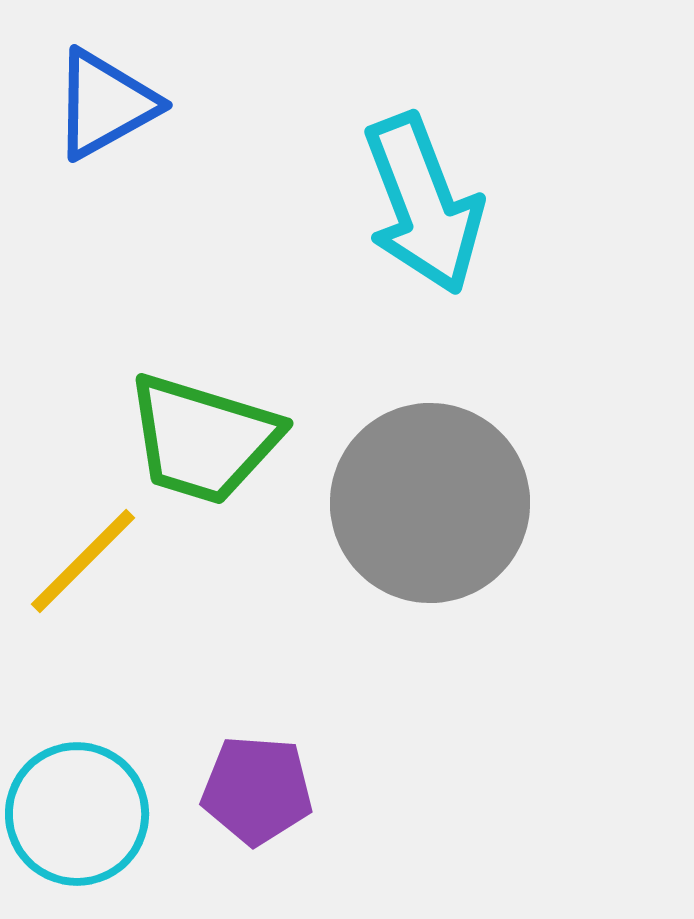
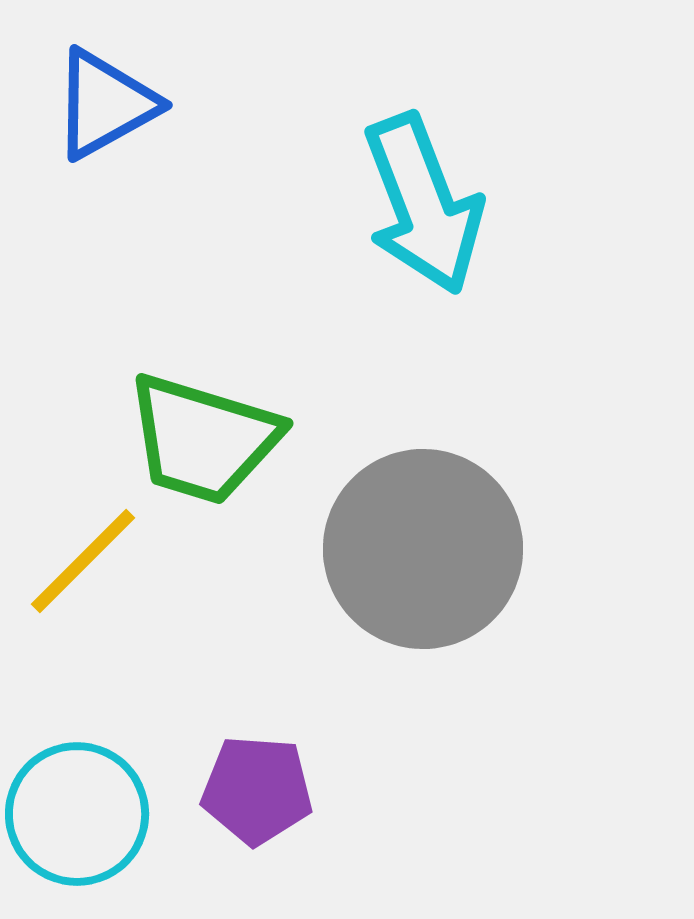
gray circle: moved 7 px left, 46 px down
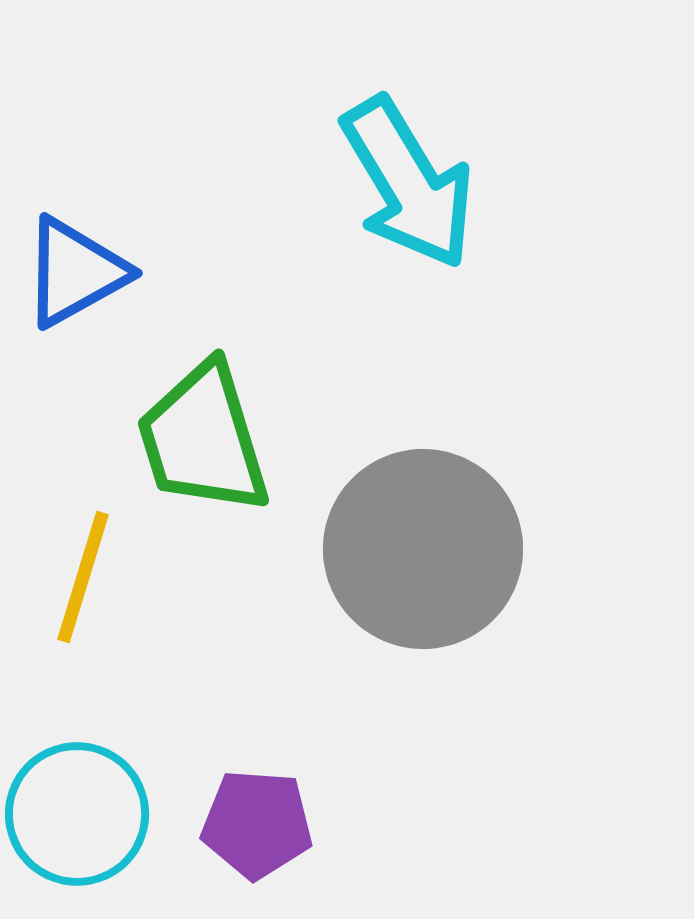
blue triangle: moved 30 px left, 168 px down
cyan arrow: moved 15 px left, 21 px up; rotated 10 degrees counterclockwise
green trapezoid: rotated 56 degrees clockwise
yellow line: moved 16 px down; rotated 28 degrees counterclockwise
purple pentagon: moved 34 px down
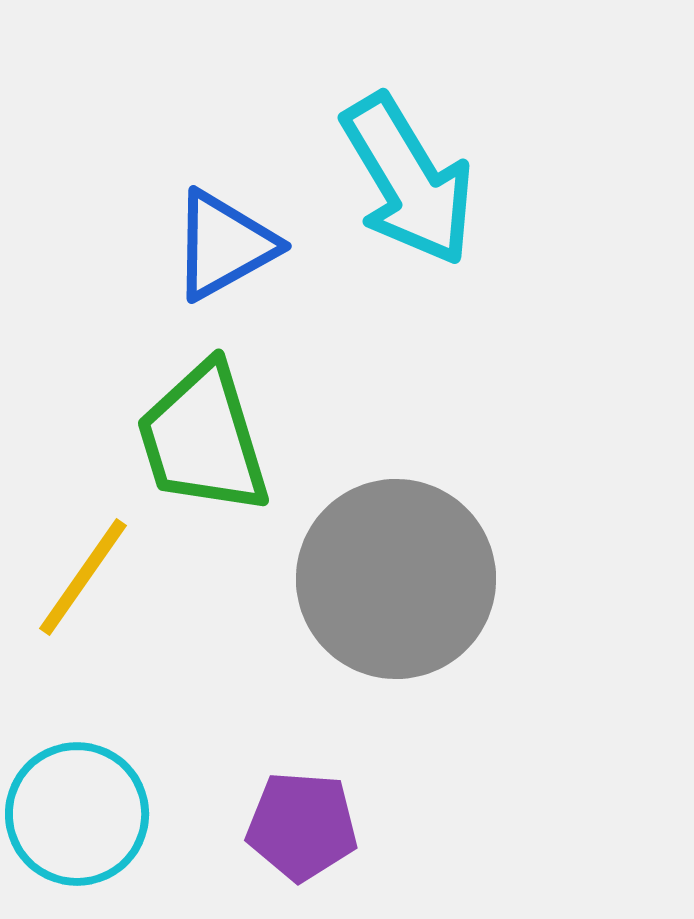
cyan arrow: moved 3 px up
blue triangle: moved 149 px right, 27 px up
gray circle: moved 27 px left, 30 px down
yellow line: rotated 18 degrees clockwise
purple pentagon: moved 45 px right, 2 px down
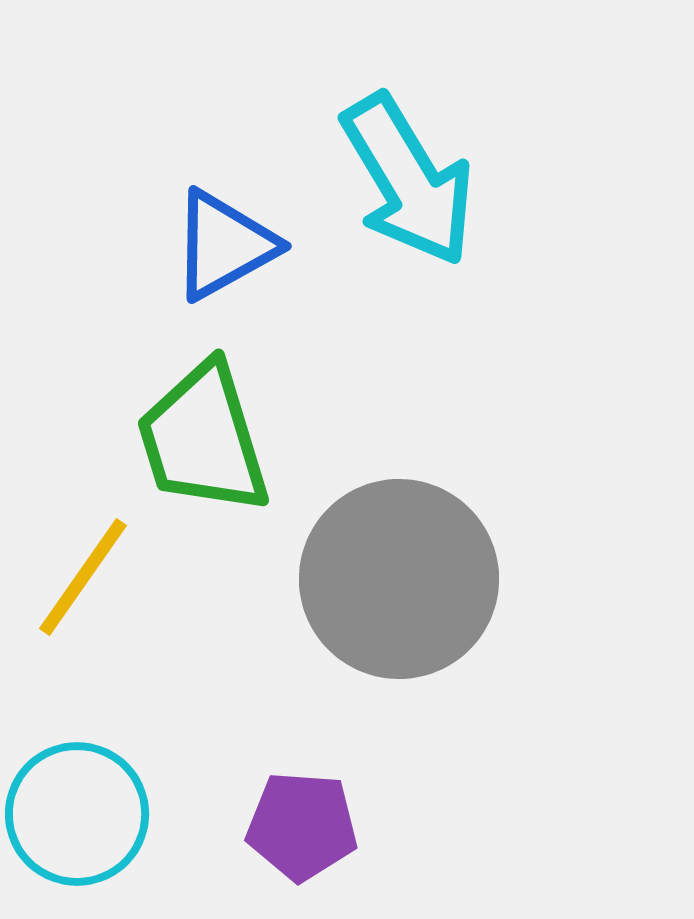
gray circle: moved 3 px right
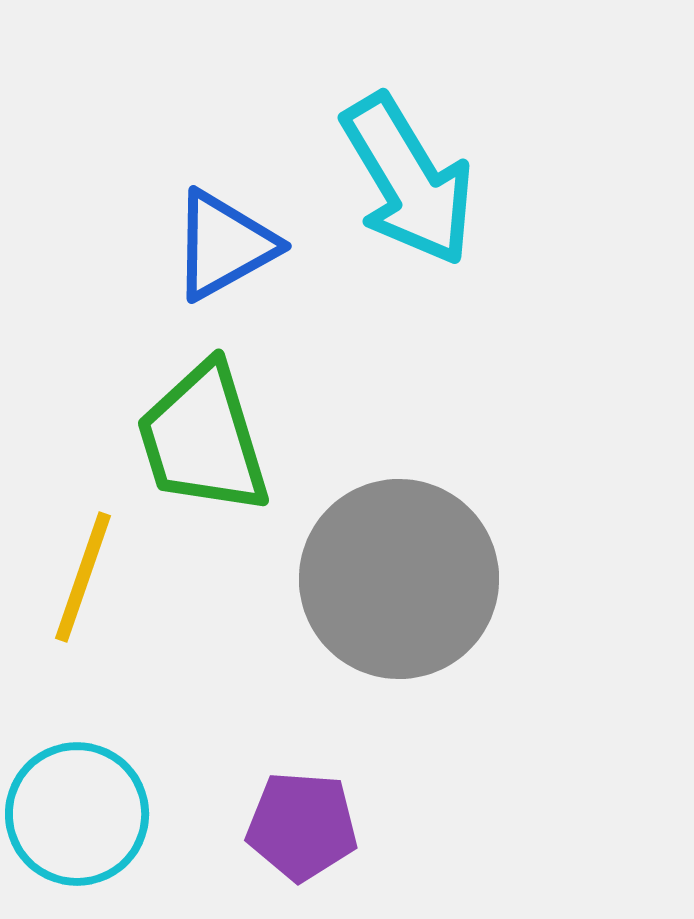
yellow line: rotated 16 degrees counterclockwise
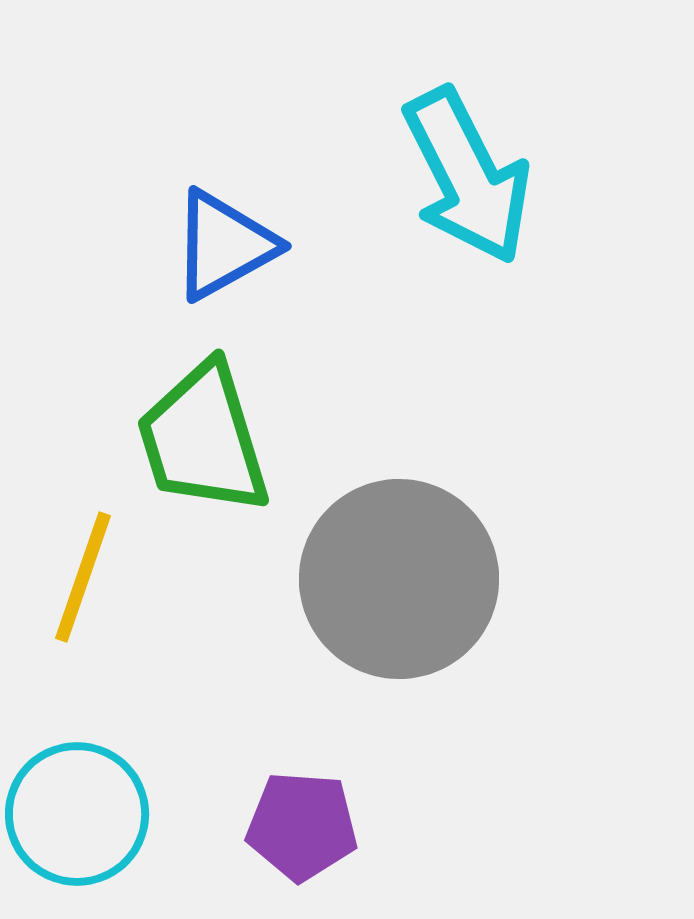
cyan arrow: moved 59 px right, 4 px up; rotated 4 degrees clockwise
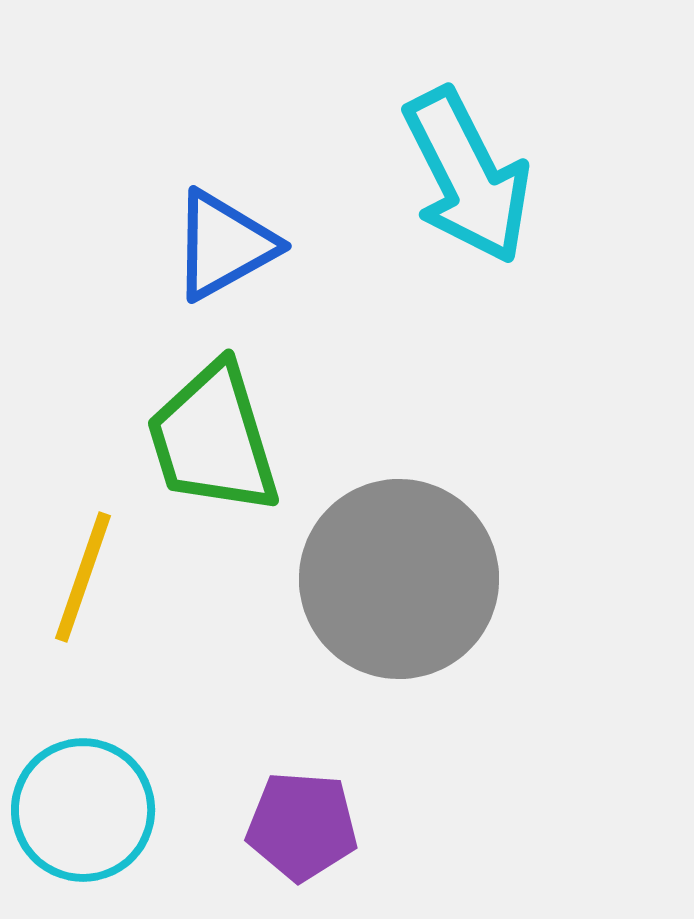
green trapezoid: moved 10 px right
cyan circle: moved 6 px right, 4 px up
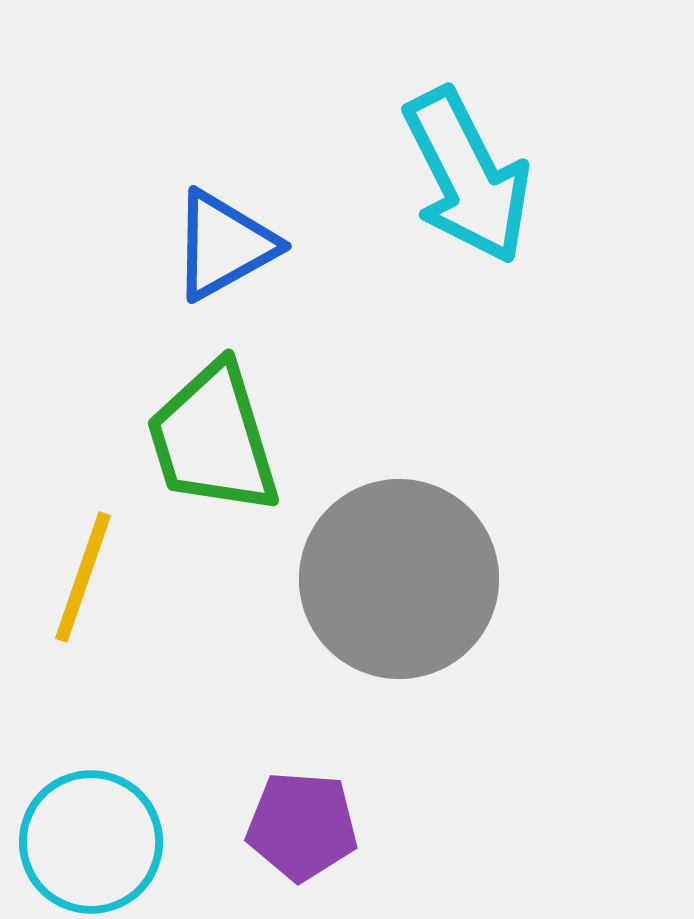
cyan circle: moved 8 px right, 32 px down
